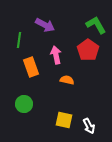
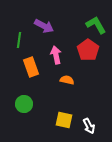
purple arrow: moved 1 px left, 1 px down
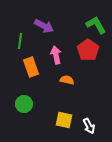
green line: moved 1 px right, 1 px down
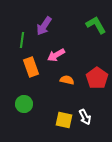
purple arrow: rotated 96 degrees clockwise
green line: moved 2 px right, 1 px up
red pentagon: moved 9 px right, 28 px down
pink arrow: rotated 108 degrees counterclockwise
white arrow: moved 4 px left, 9 px up
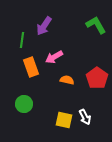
pink arrow: moved 2 px left, 2 px down
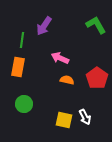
pink arrow: moved 6 px right, 1 px down; rotated 54 degrees clockwise
orange rectangle: moved 13 px left; rotated 30 degrees clockwise
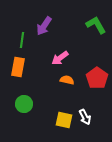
pink arrow: rotated 60 degrees counterclockwise
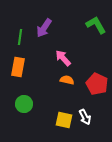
purple arrow: moved 2 px down
green line: moved 2 px left, 3 px up
pink arrow: moved 3 px right; rotated 84 degrees clockwise
red pentagon: moved 6 px down; rotated 10 degrees counterclockwise
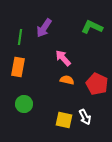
green L-shape: moved 4 px left, 2 px down; rotated 35 degrees counterclockwise
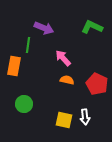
purple arrow: rotated 102 degrees counterclockwise
green line: moved 8 px right, 8 px down
orange rectangle: moved 4 px left, 1 px up
white arrow: rotated 21 degrees clockwise
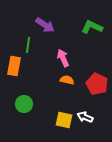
purple arrow: moved 1 px right, 3 px up; rotated 12 degrees clockwise
pink arrow: rotated 18 degrees clockwise
white arrow: rotated 119 degrees clockwise
